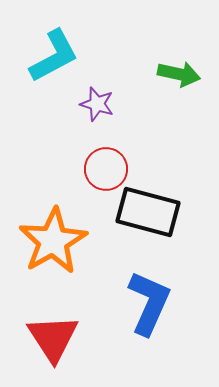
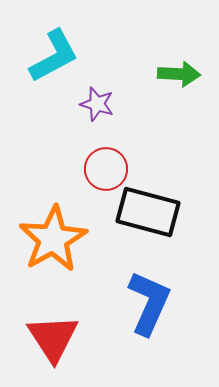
green arrow: rotated 9 degrees counterclockwise
orange star: moved 2 px up
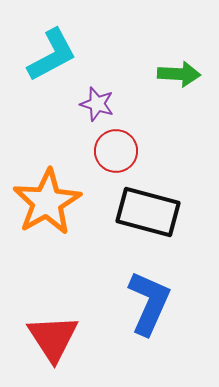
cyan L-shape: moved 2 px left, 1 px up
red circle: moved 10 px right, 18 px up
orange star: moved 6 px left, 37 px up
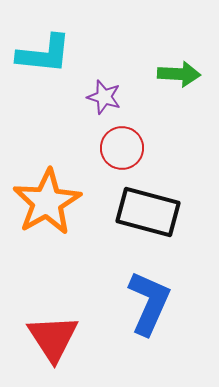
cyan L-shape: moved 8 px left, 1 px up; rotated 34 degrees clockwise
purple star: moved 7 px right, 7 px up
red circle: moved 6 px right, 3 px up
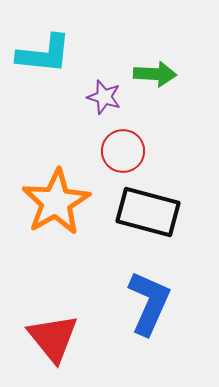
green arrow: moved 24 px left
red circle: moved 1 px right, 3 px down
orange star: moved 9 px right
red triangle: rotated 6 degrees counterclockwise
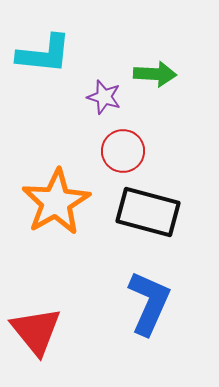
red triangle: moved 17 px left, 7 px up
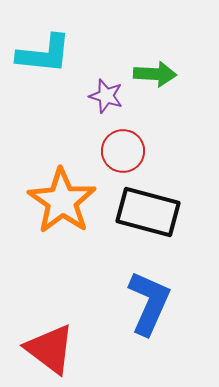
purple star: moved 2 px right, 1 px up
orange star: moved 6 px right, 1 px up; rotated 8 degrees counterclockwise
red triangle: moved 14 px right, 18 px down; rotated 14 degrees counterclockwise
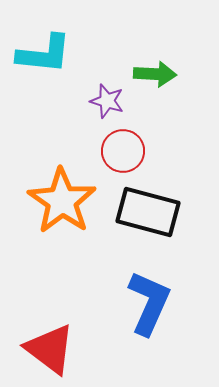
purple star: moved 1 px right, 5 px down
